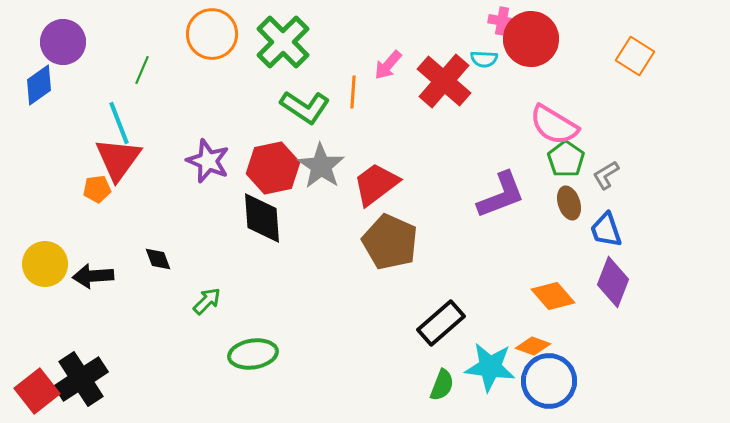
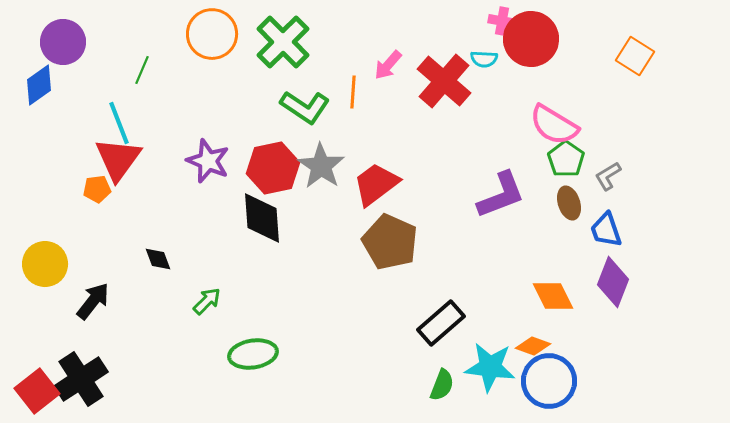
gray L-shape at (606, 175): moved 2 px right, 1 px down
black arrow at (93, 276): moved 25 px down; rotated 132 degrees clockwise
orange diamond at (553, 296): rotated 15 degrees clockwise
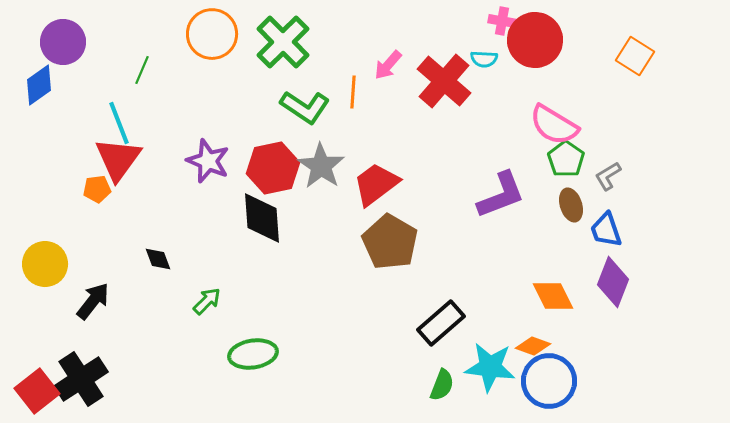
red circle at (531, 39): moved 4 px right, 1 px down
brown ellipse at (569, 203): moved 2 px right, 2 px down
brown pentagon at (390, 242): rotated 6 degrees clockwise
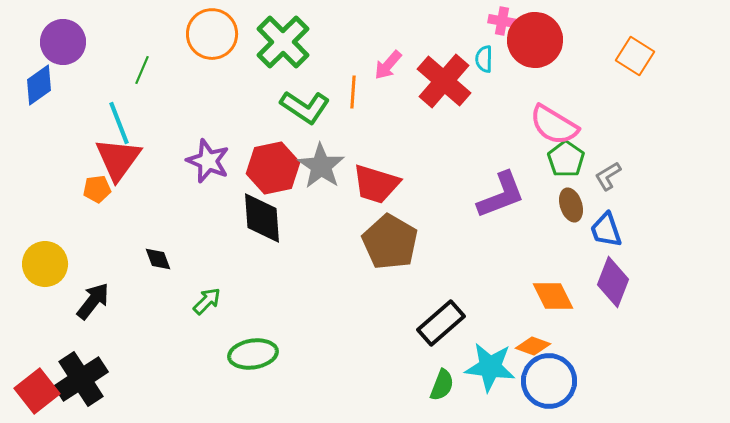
cyan semicircle at (484, 59): rotated 88 degrees clockwise
red trapezoid at (376, 184): rotated 126 degrees counterclockwise
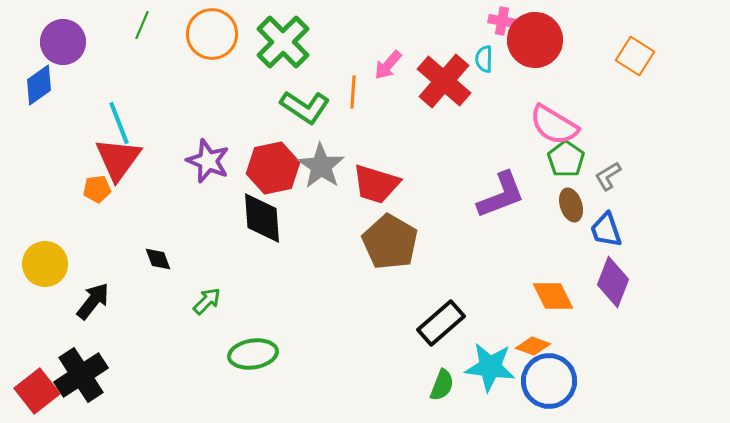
green line at (142, 70): moved 45 px up
black cross at (81, 379): moved 4 px up
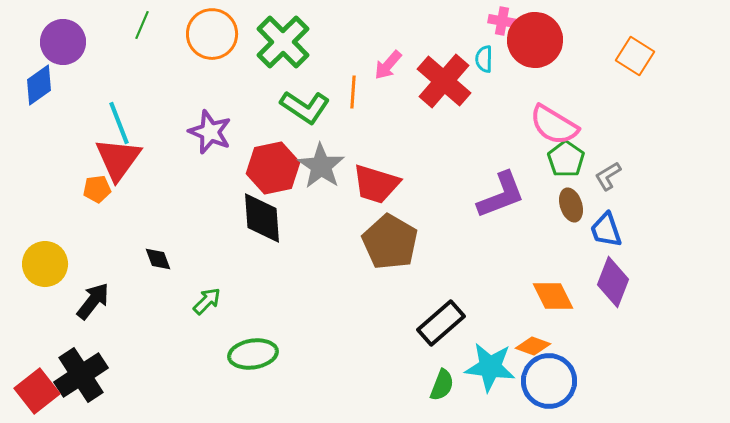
purple star at (208, 161): moved 2 px right, 29 px up
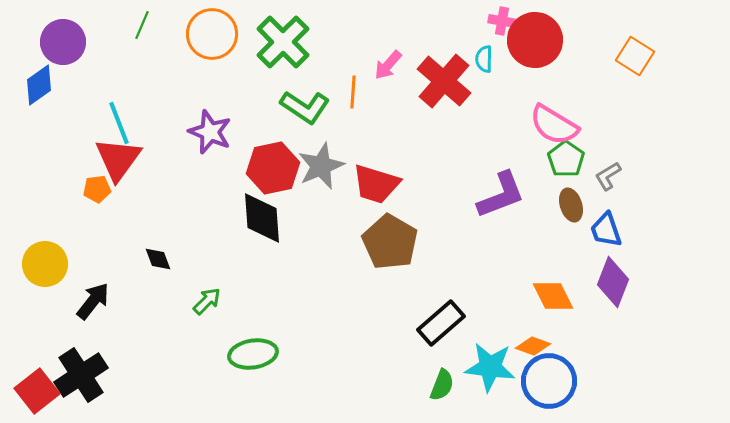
gray star at (321, 166): rotated 15 degrees clockwise
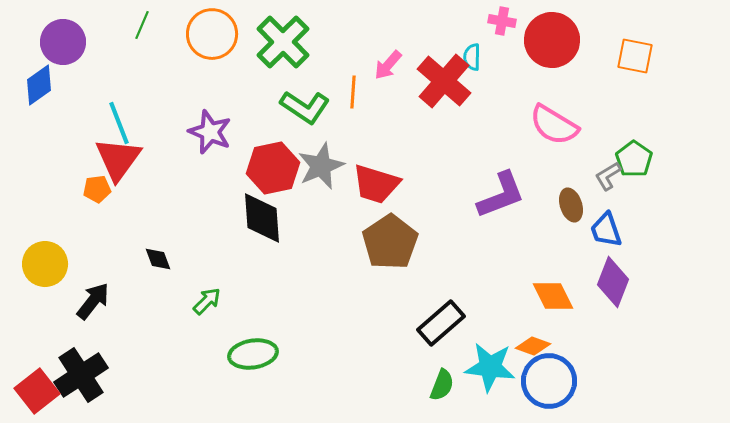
red circle at (535, 40): moved 17 px right
orange square at (635, 56): rotated 21 degrees counterclockwise
cyan semicircle at (484, 59): moved 12 px left, 2 px up
green pentagon at (566, 159): moved 68 px right
brown pentagon at (390, 242): rotated 8 degrees clockwise
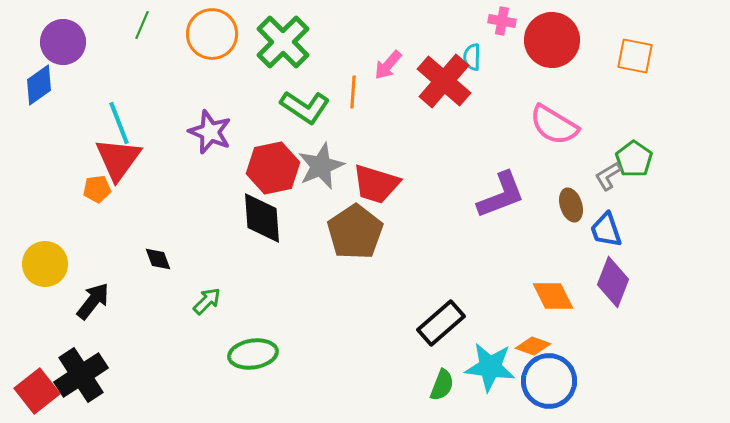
brown pentagon at (390, 242): moved 35 px left, 10 px up
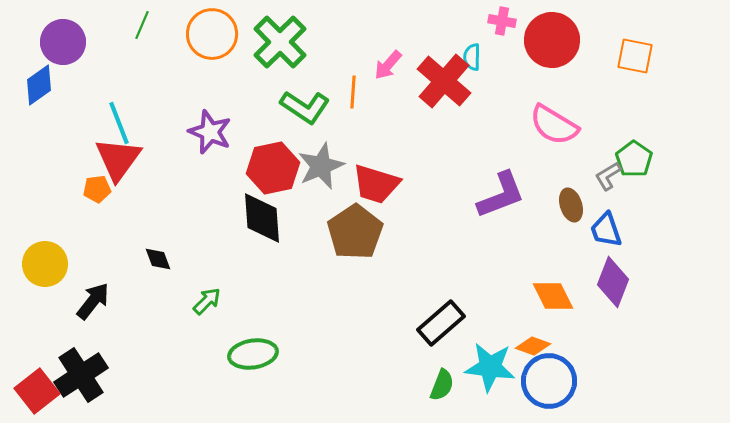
green cross at (283, 42): moved 3 px left
